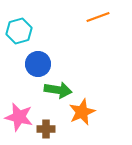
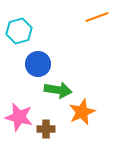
orange line: moved 1 px left
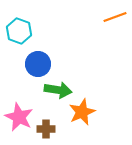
orange line: moved 18 px right
cyan hexagon: rotated 25 degrees counterclockwise
pink star: rotated 12 degrees clockwise
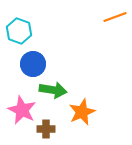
blue circle: moved 5 px left
green arrow: moved 5 px left
pink star: moved 3 px right, 7 px up
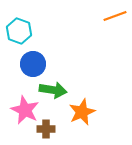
orange line: moved 1 px up
pink star: moved 3 px right
